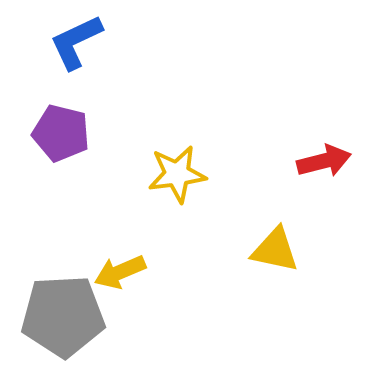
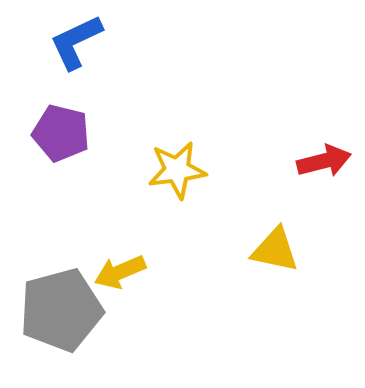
yellow star: moved 4 px up
gray pentagon: moved 2 px left, 6 px up; rotated 12 degrees counterclockwise
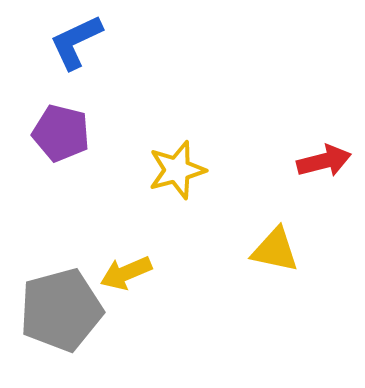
yellow star: rotated 8 degrees counterclockwise
yellow arrow: moved 6 px right, 1 px down
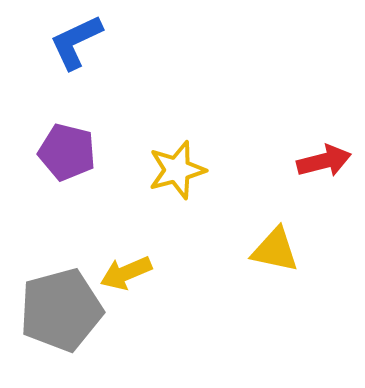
purple pentagon: moved 6 px right, 19 px down
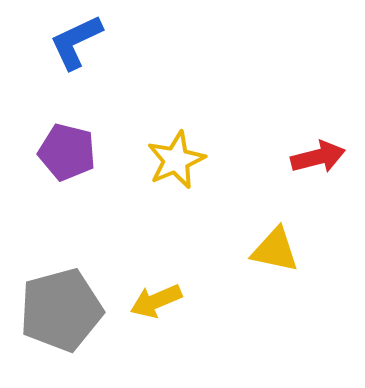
red arrow: moved 6 px left, 4 px up
yellow star: moved 1 px left, 10 px up; rotated 8 degrees counterclockwise
yellow arrow: moved 30 px right, 28 px down
